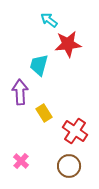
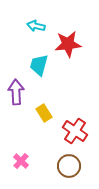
cyan arrow: moved 13 px left, 6 px down; rotated 24 degrees counterclockwise
purple arrow: moved 4 px left
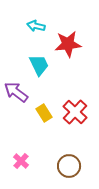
cyan trapezoid: rotated 140 degrees clockwise
purple arrow: rotated 50 degrees counterclockwise
red cross: moved 19 px up; rotated 10 degrees clockwise
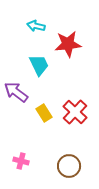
pink cross: rotated 28 degrees counterclockwise
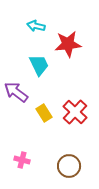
pink cross: moved 1 px right, 1 px up
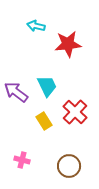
cyan trapezoid: moved 8 px right, 21 px down
yellow rectangle: moved 8 px down
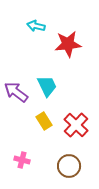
red cross: moved 1 px right, 13 px down
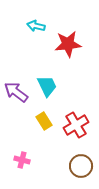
red cross: rotated 15 degrees clockwise
brown circle: moved 12 px right
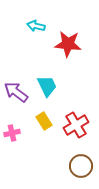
red star: rotated 12 degrees clockwise
pink cross: moved 10 px left, 27 px up; rotated 28 degrees counterclockwise
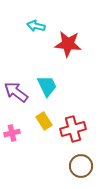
red cross: moved 3 px left, 4 px down; rotated 15 degrees clockwise
